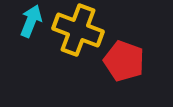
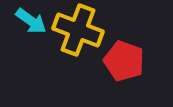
cyan arrow: rotated 104 degrees clockwise
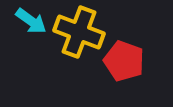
yellow cross: moved 1 px right, 2 px down
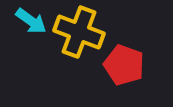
red pentagon: moved 4 px down
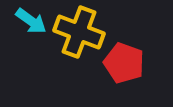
red pentagon: moved 2 px up
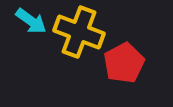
red pentagon: rotated 24 degrees clockwise
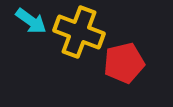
red pentagon: rotated 15 degrees clockwise
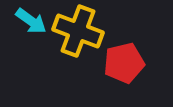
yellow cross: moved 1 px left, 1 px up
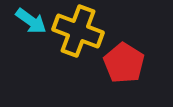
red pentagon: rotated 27 degrees counterclockwise
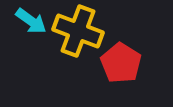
red pentagon: moved 3 px left
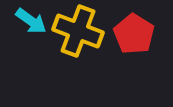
red pentagon: moved 13 px right, 29 px up
